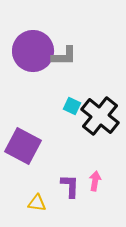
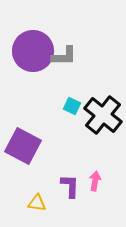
black cross: moved 3 px right, 1 px up
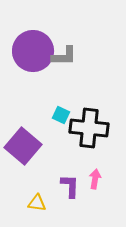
cyan square: moved 11 px left, 9 px down
black cross: moved 14 px left, 13 px down; rotated 33 degrees counterclockwise
purple square: rotated 12 degrees clockwise
pink arrow: moved 2 px up
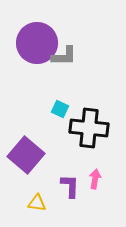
purple circle: moved 4 px right, 8 px up
cyan square: moved 1 px left, 6 px up
purple square: moved 3 px right, 9 px down
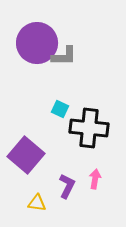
purple L-shape: moved 3 px left; rotated 25 degrees clockwise
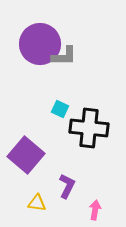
purple circle: moved 3 px right, 1 px down
pink arrow: moved 31 px down
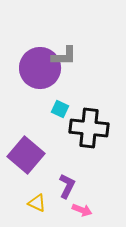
purple circle: moved 24 px down
yellow triangle: rotated 18 degrees clockwise
pink arrow: moved 13 px left; rotated 102 degrees clockwise
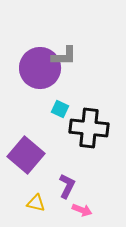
yellow triangle: moved 1 px left; rotated 12 degrees counterclockwise
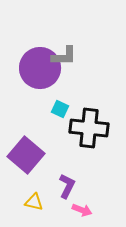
yellow triangle: moved 2 px left, 1 px up
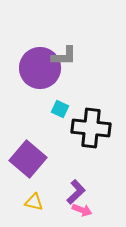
black cross: moved 2 px right
purple square: moved 2 px right, 4 px down
purple L-shape: moved 9 px right, 6 px down; rotated 20 degrees clockwise
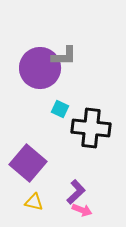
purple square: moved 4 px down
